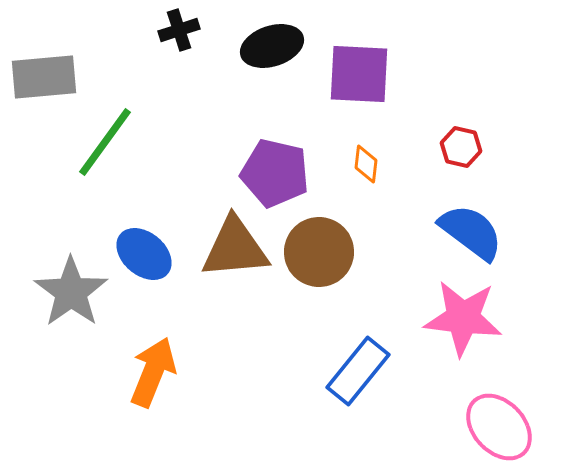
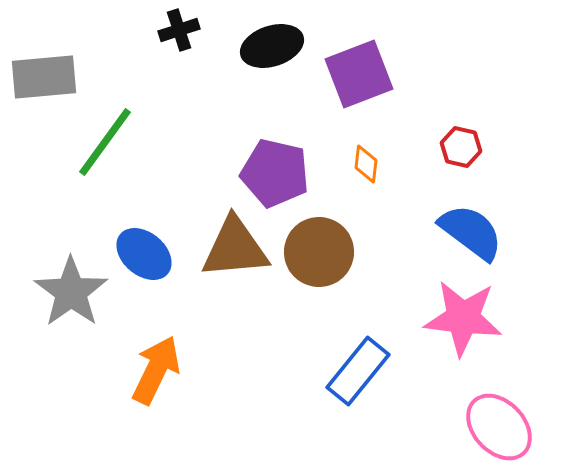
purple square: rotated 24 degrees counterclockwise
orange arrow: moved 3 px right, 2 px up; rotated 4 degrees clockwise
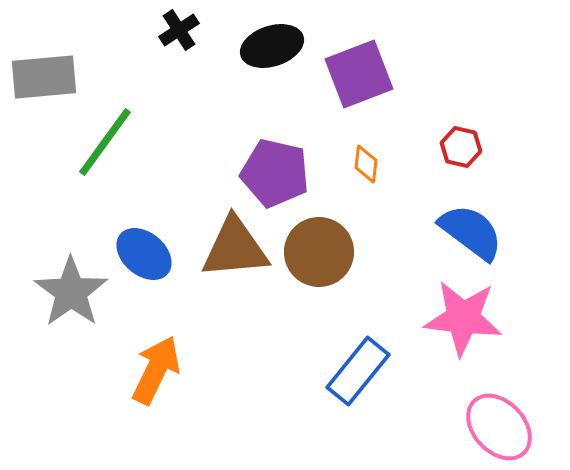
black cross: rotated 15 degrees counterclockwise
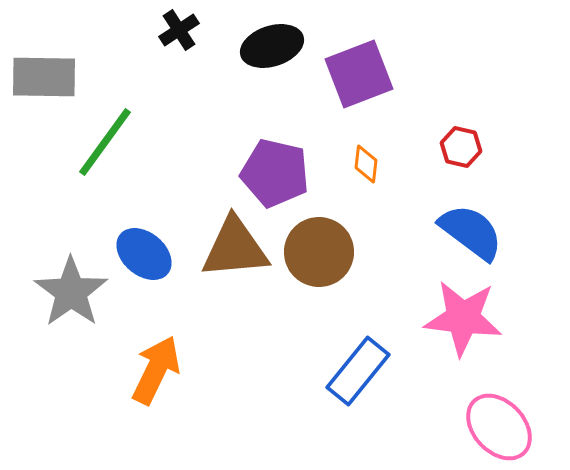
gray rectangle: rotated 6 degrees clockwise
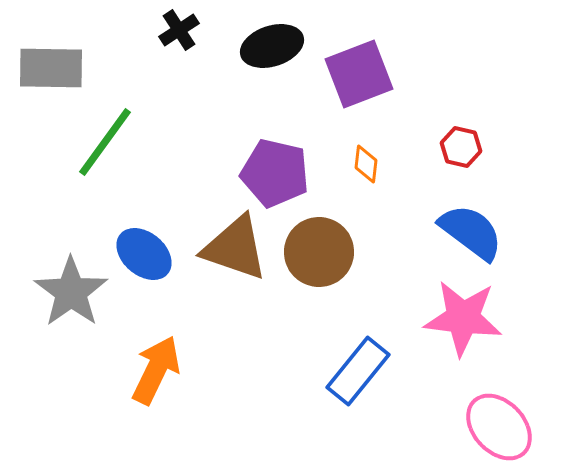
gray rectangle: moved 7 px right, 9 px up
brown triangle: rotated 24 degrees clockwise
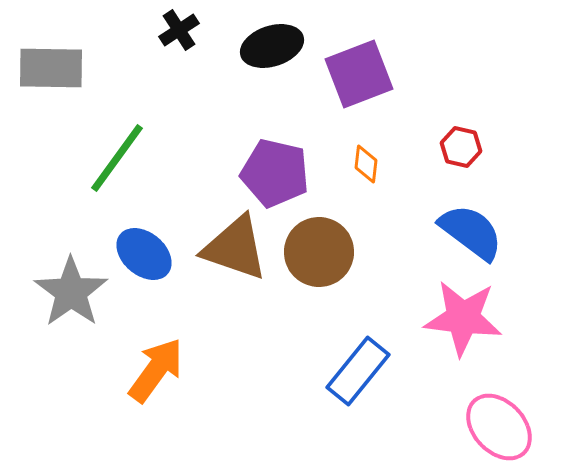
green line: moved 12 px right, 16 px down
orange arrow: rotated 10 degrees clockwise
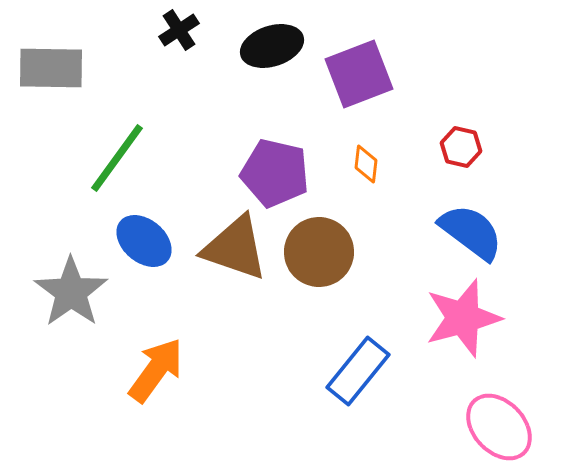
blue ellipse: moved 13 px up
pink star: rotated 22 degrees counterclockwise
